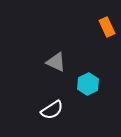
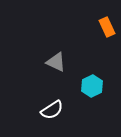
cyan hexagon: moved 4 px right, 2 px down
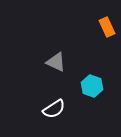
cyan hexagon: rotated 15 degrees counterclockwise
white semicircle: moved 2 px right, 1 px up
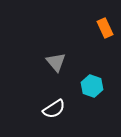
orange rectangle: moved 2 px left, 1 px down
gray triangle: rotated 25 degrees clockwise
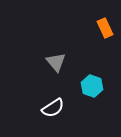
white semicircle: moved 1 px left, 1 px up
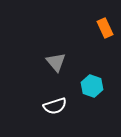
white semicircle: moved 2 px right, 2 px up; rotated 15 degrees clockwise
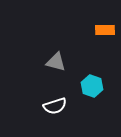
orange rectangle: moved 2 px down; rotated 66 degrees counterclockwise
gray triangle: rotated 35 degrees counterclockwise
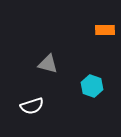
gray triangle: moved 8 px left, 2 px down
white semicircle: moved 23 px left
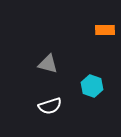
white semicircle: moved 18 px right
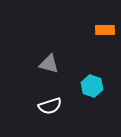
gray triangle: moved 1 px right
